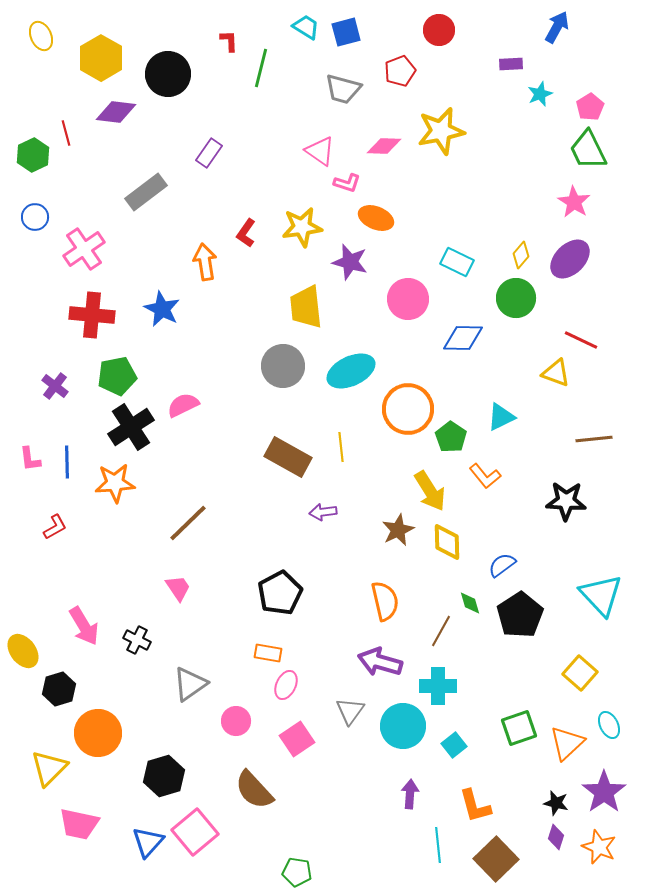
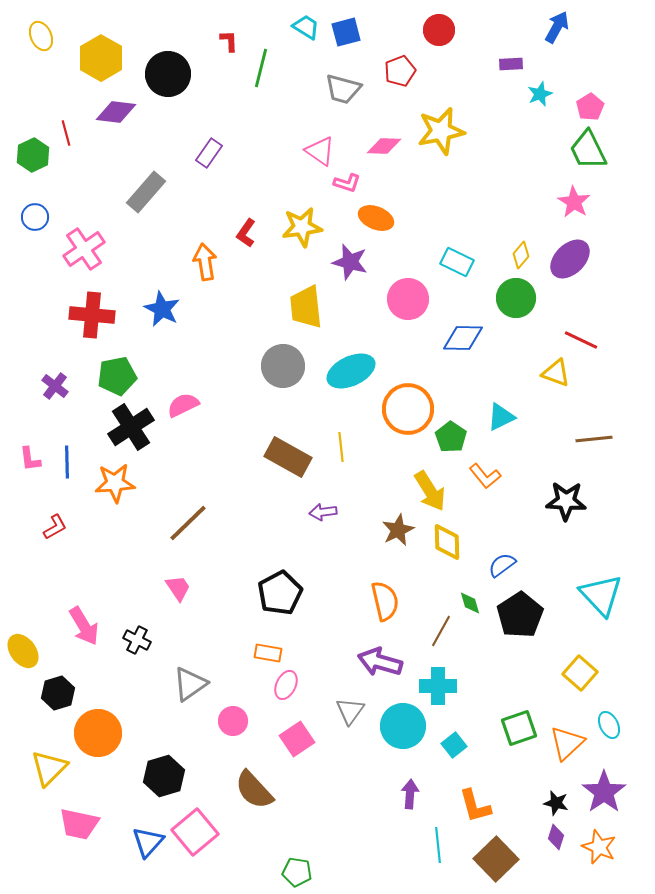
gray rectangle at (146, 192): rotated 12 degrees counterclockwise
black hexagon at (59, 689): moved 1 px left, 4 px down
pink circle at (236, 721): moved 3 px left
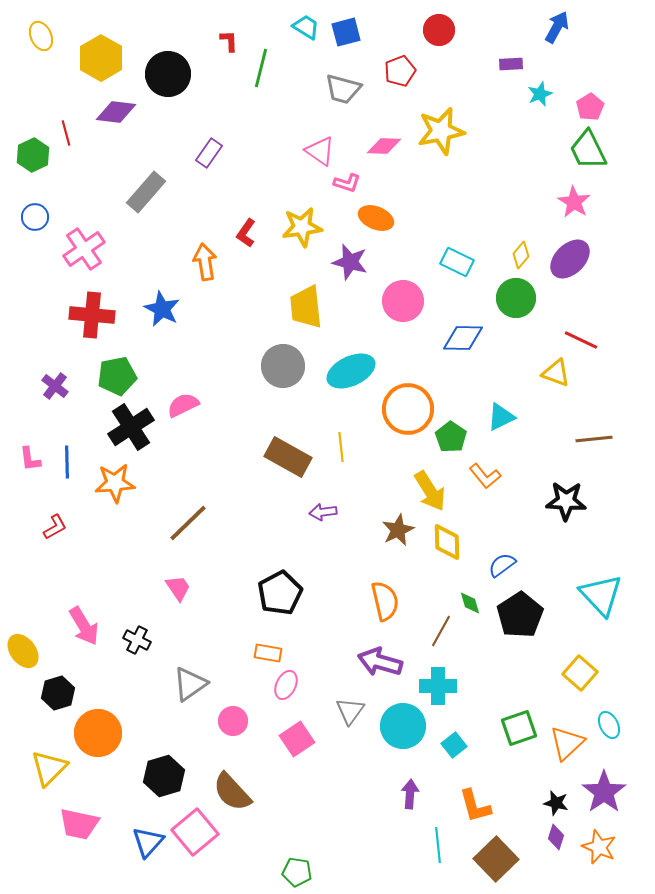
pink circle at (408, 299): moved 5 px left, 2 px down
brown semicircle at (254, 790): moved 22 px left, 2 px down
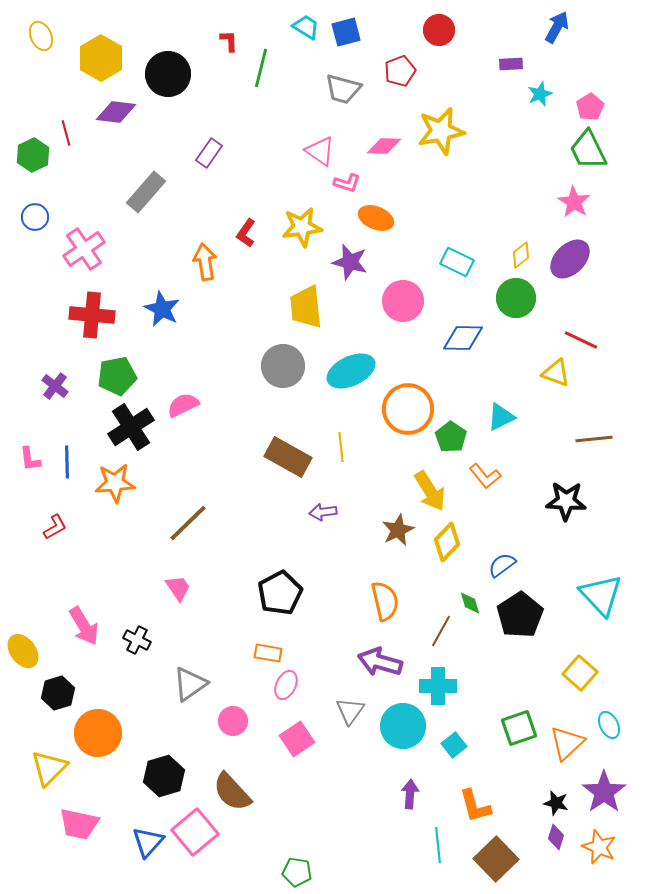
yellow diamond at (521, 255): rotated 12 degrees clockwise
yellow diamond at (447, 542): rotated 45 degrees clockwise
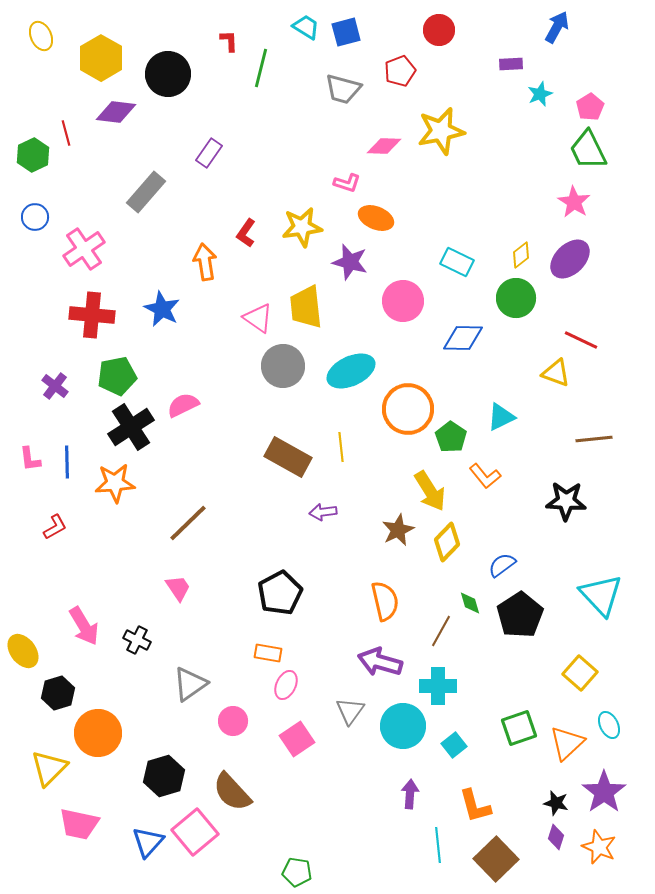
pink triangle at (320, 151): moved 62 px left, 167 px down
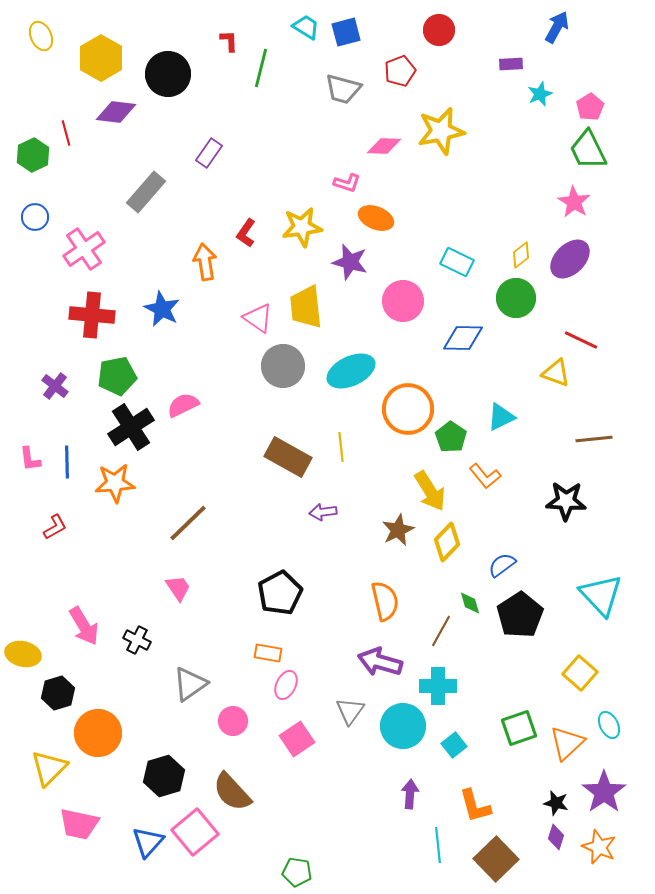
yellow ellipse at (23, 651): moved 3 px down; rotated 40 degrees counterclockwise
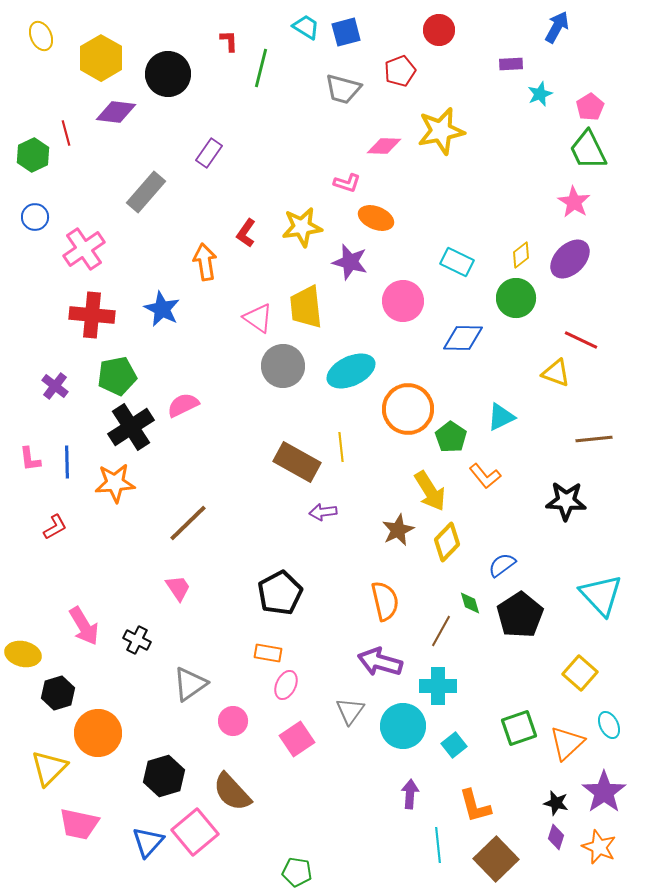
brown rectangle at (288, 457): moved 9 px right, 5 px down
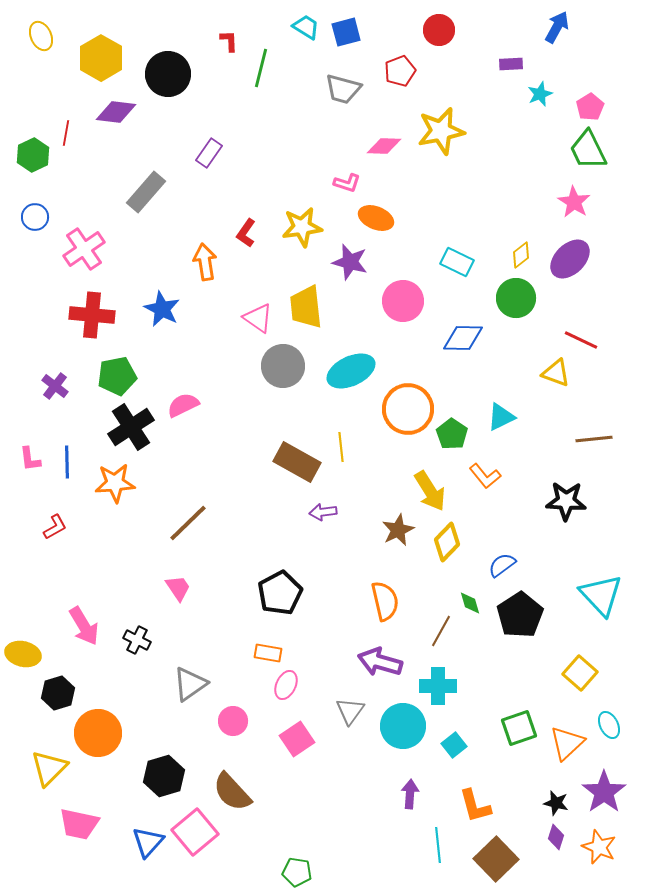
red line at (66, 133): rotated 25 degrees clockwise
green pentagon at (451, 437): moved 1 px right, 3 px up
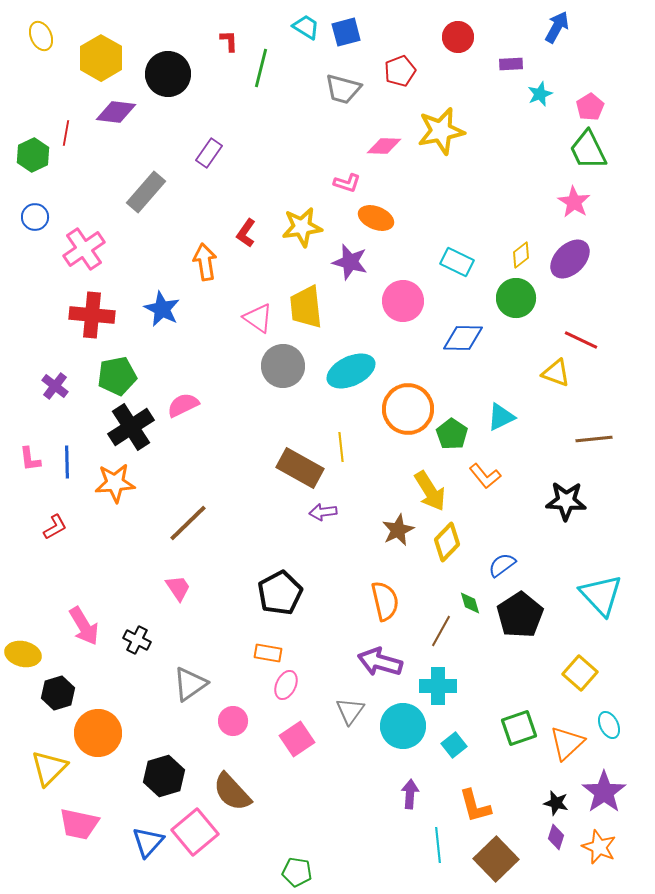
red circle at (439, 30): moved 19 px right, 7 px down
brown rectangle at (297, 462): moved 3 px right, 6 px down
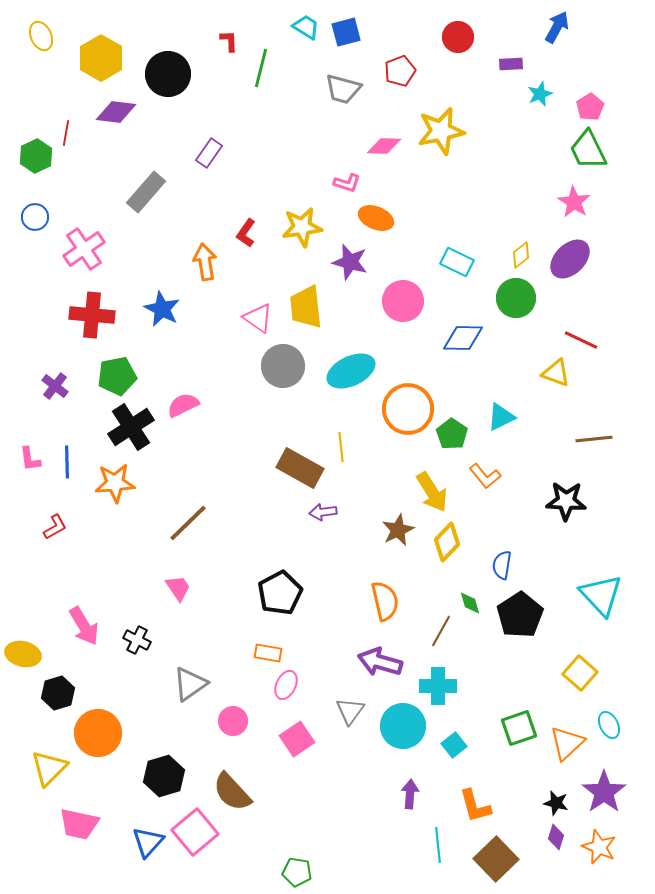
green hexagon at (33, 155): moved 3 px right, 1 px down
yellow arrow at (430, 491): moved 2 px right, 1 px down
blue semicircle at (502, 565): rotated 44 degrees counterclockwise
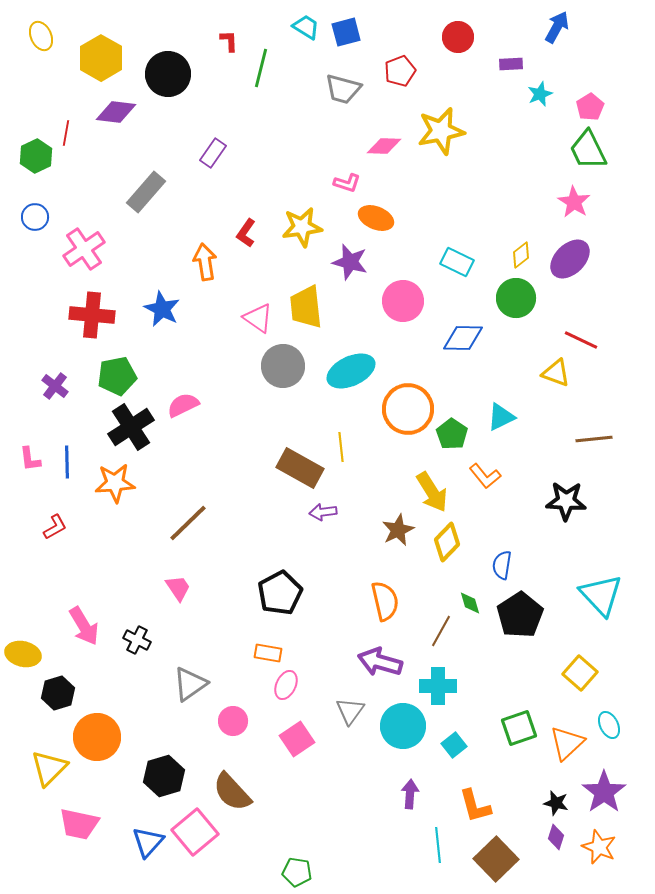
purple rectangle at (209, 153): moved 4 px right
orange circle at (98, 733): moved 1 px left, 4 px down
